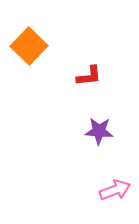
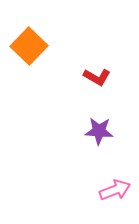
red L-shape: moved 8 px right, 1 px down; rotated 36 degrees clockwise
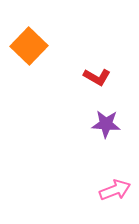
purple star: moved 7 px right, 7 px up
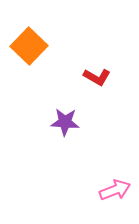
purple star: moved 41 px left, 2 px up
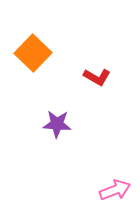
orange square: moved 4 px right, 7 px down
purple star: moved 8 px left, 2 px down
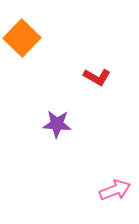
orange square: moved 11 px left, 15 px up
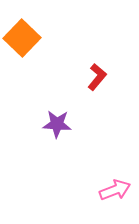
red L-shape: rotated 80 degrees counterclockwise
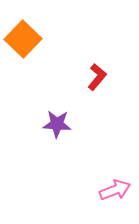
orange square: moved 1 px right, 1 px down
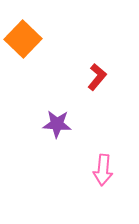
pink arrow: moved 12 px left, 20 px up; rotated 116 degrees clockwise
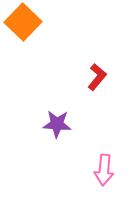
orange square: moved 17 px up
pink arrow: moved 1 px right
